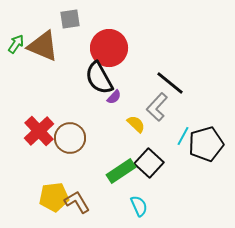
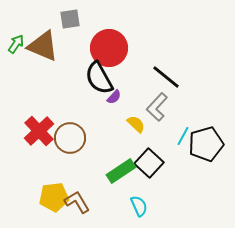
black line: moved 4 px left, 6 px up
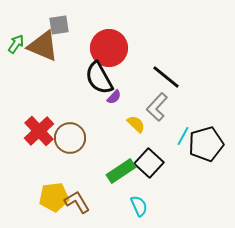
gray square: moved 11 px left, 6 px down
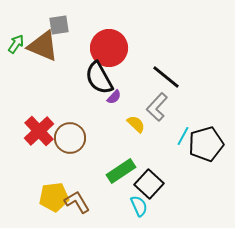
black square: moved 21 px down
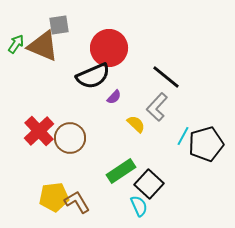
black semicircle: moved 6 px left, 2 px up; rotated 84 degrees counterclockwise
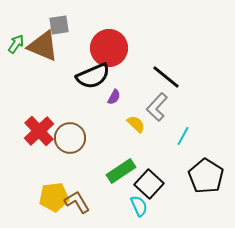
purple semicircle: rotated 14 degrees counterclockwise
black pentagon: moved 32 px down; rotated 24 degrees counterclockwise
